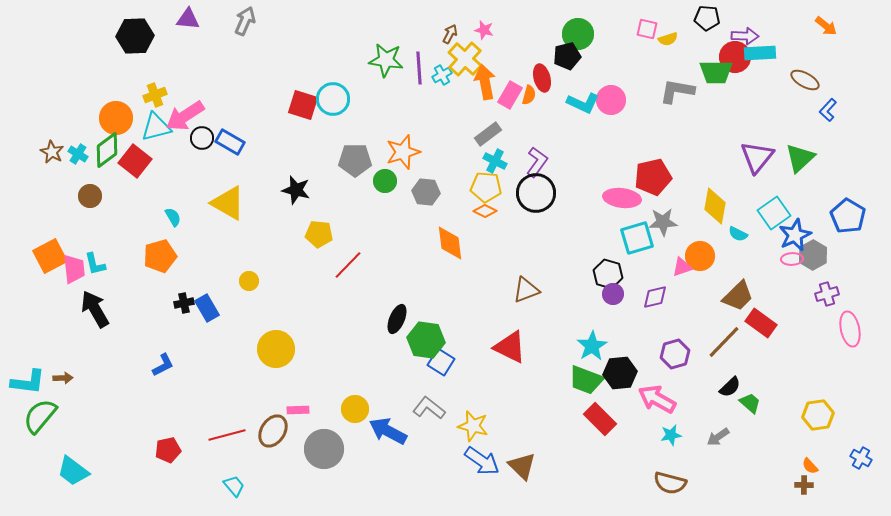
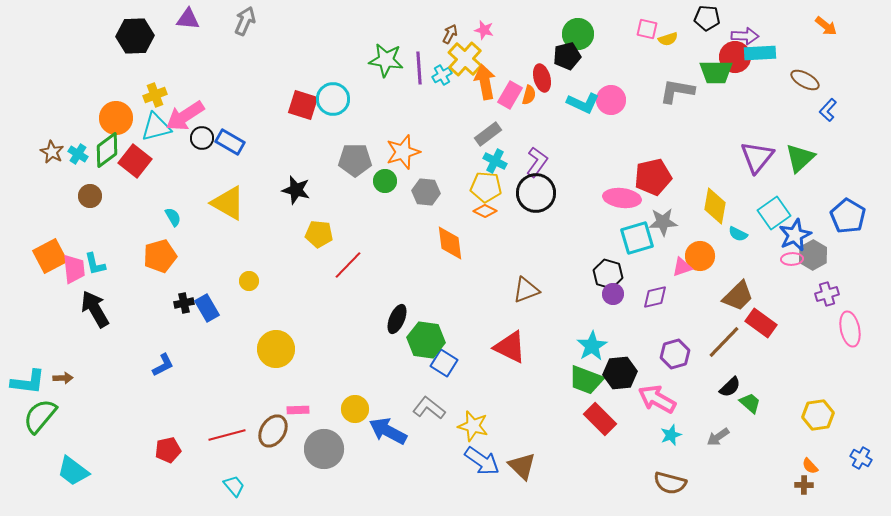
blue square at (441, 362): moved 3 px right, 1 px down
cyan star at (671, 435): rotated 10 degrees counterclockwise
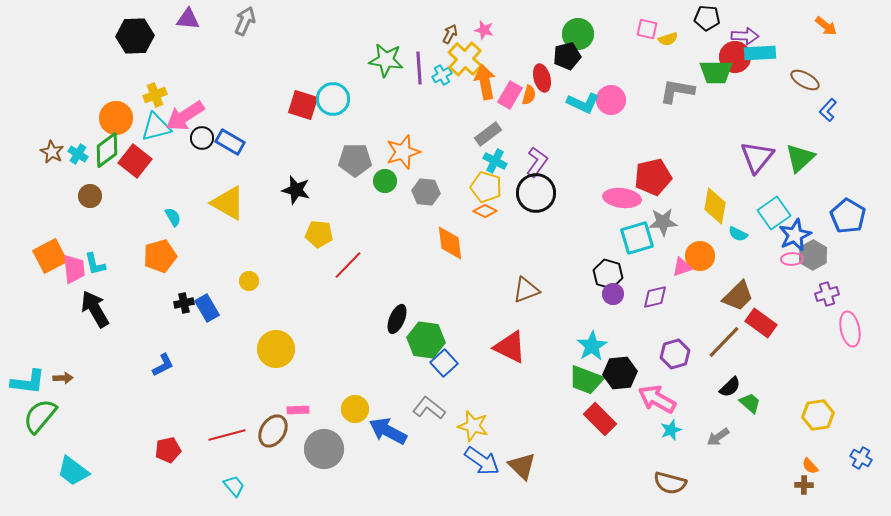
yellow pentagon at (486, 187): rotated 12 degrees clockwise
blue square at (444, 363): rotated 16 degrees clockwise
cyan star at (671, 435): moved 5 px up
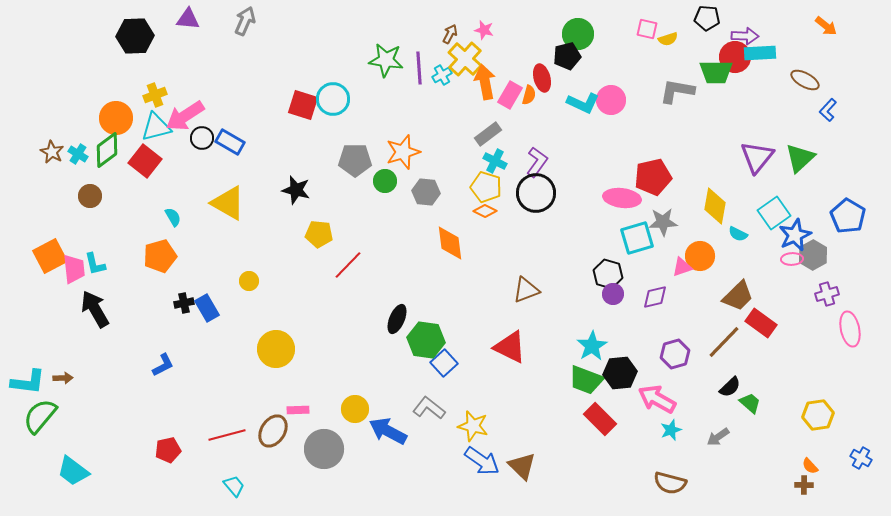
red square at (135, 161): moved 10 px right
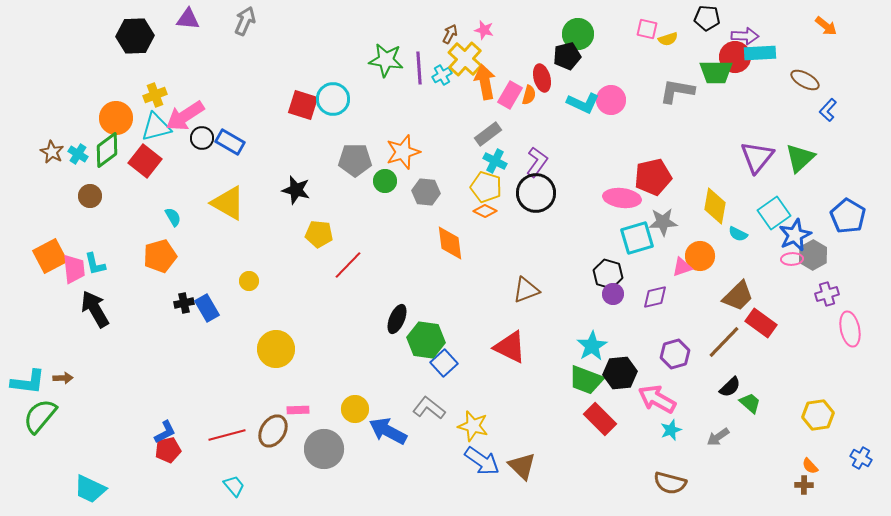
blue L-shape at (163, 365): moved 2 px right, 67 px down
cyan trapezoid at (73, 471): moved 17 px right, 18 px down; rotated 12 degrees counterclockwise
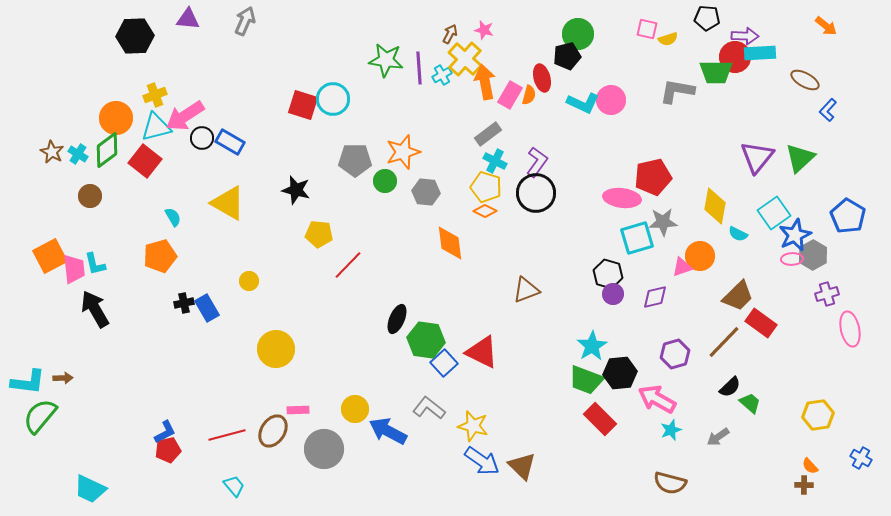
red triangle at (510, 347): moved 28 px left, 5 px down
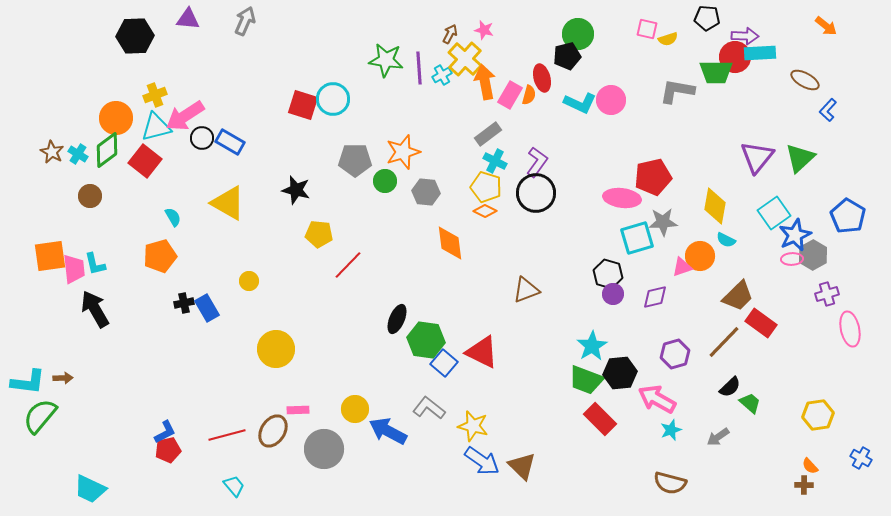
cyan L-shape at (583, 103): moved 3 px left
cyan semicircle at (738, 234): moved 12 px left, 6 px down
orange square at (50, 256): rotated 20 degrees clockwise
blue square at (444, 363): rotated 8 degrees counterclockwise
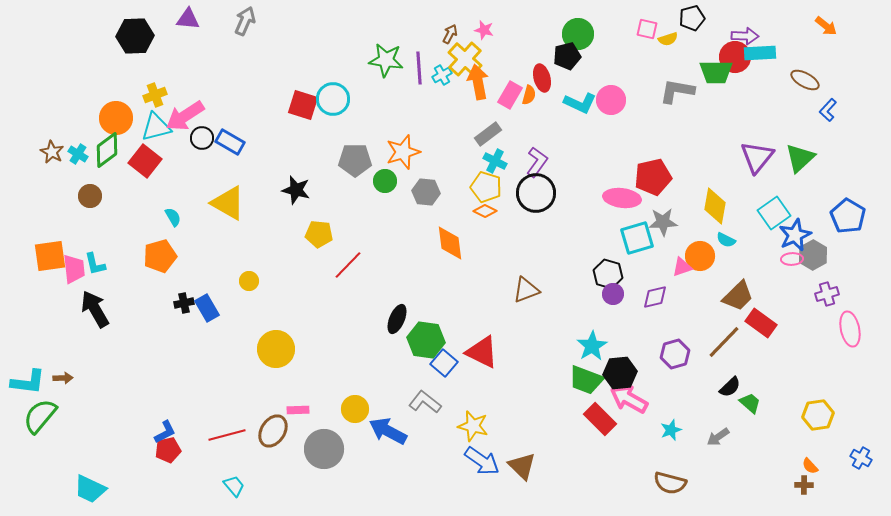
black pentagon at (707, 18): moved 15 px left; rotated 20 degrees counterclockwise
orange arrow at (485, 82): moved 7 px left
pink arrow at (657, 399): moved 28 px left
gray L-shape at (429, 408): moved 4 px left, 6 px up
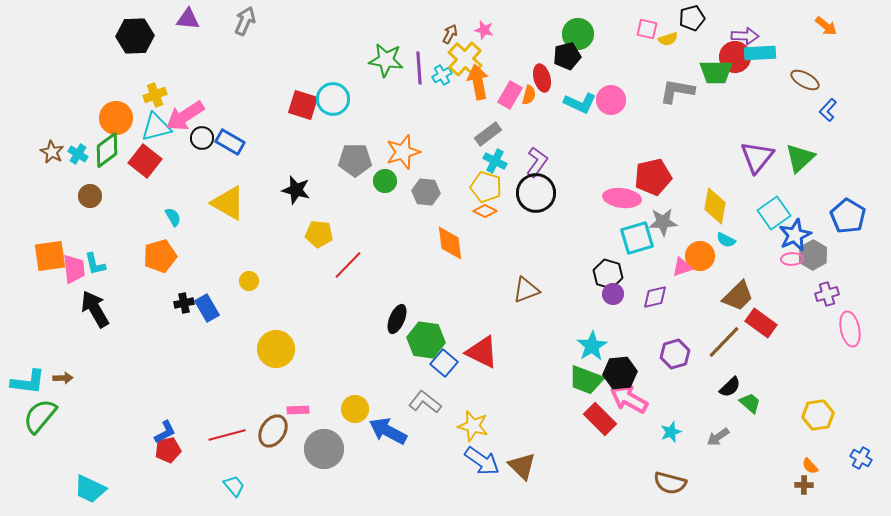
cyan star at (671, 430): moved 2 px down
